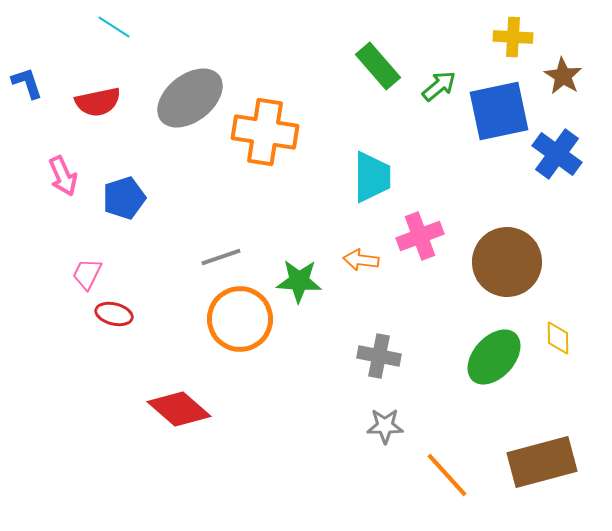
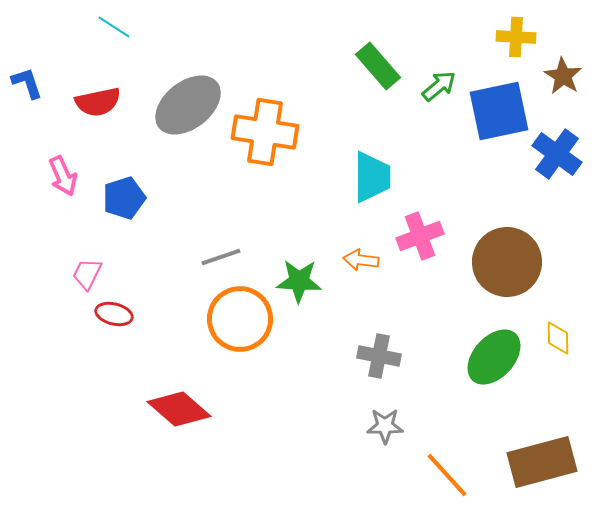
yellow cross: moved 3 px right
gray ellipse: moved 2 px left, 7 px down
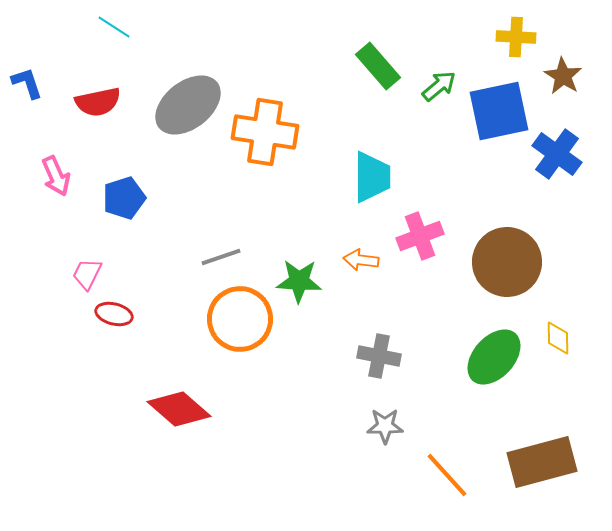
pink arrow: moved 7 px left
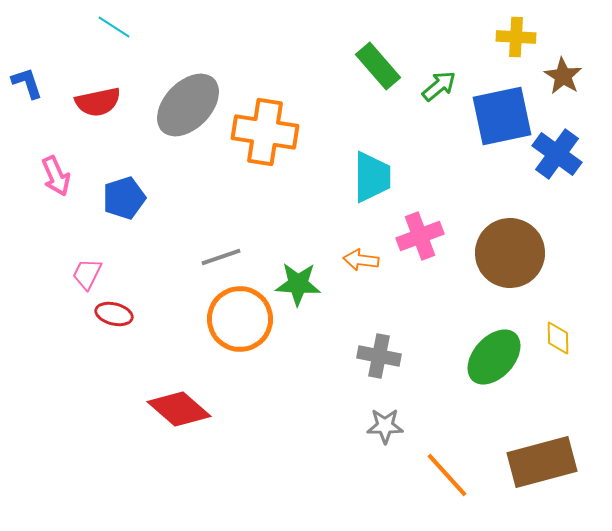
gray ellipse: rotated 8 degrees counterclockwise
blue square: moved 3 px right, 5 px down
brown circle: moved 3 px right, 9 px up
green star: moved 1 px left, 3 px down
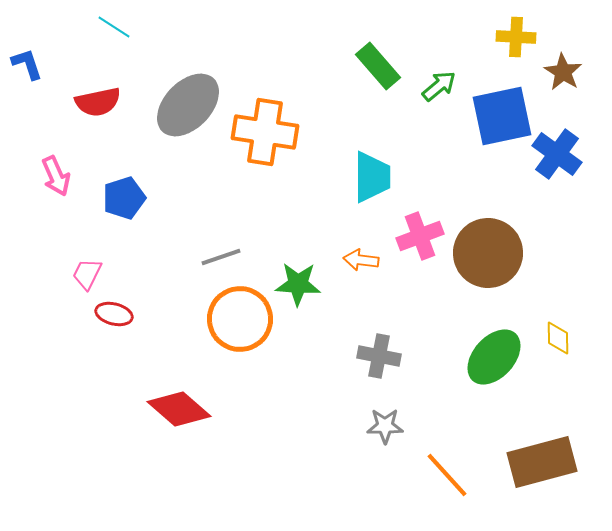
brown star: moved 4 px up
blue L-shape: moved 19 px up
brown circle: moved 22 px left
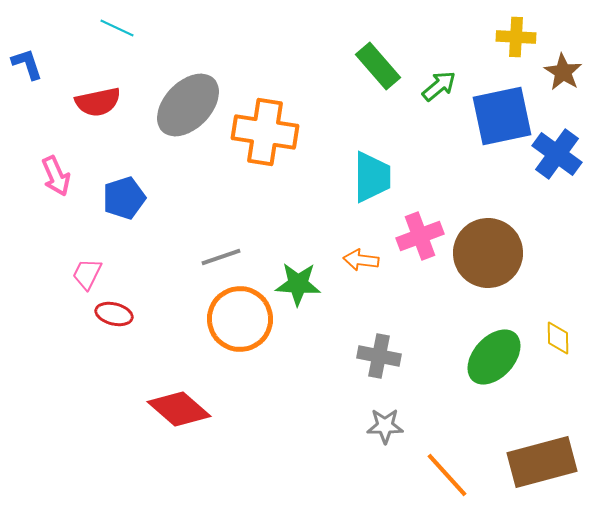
cyan line: moved 3 px right, 1 px down; rotated 8 degrees counterclockwise
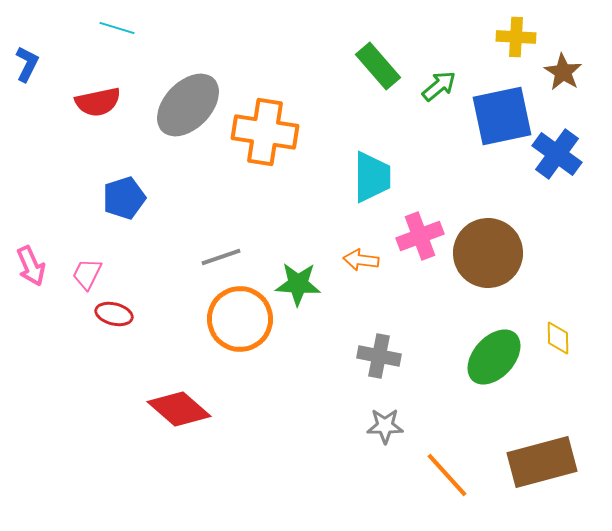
cyan line: rotated 8 degrees counterclockwise
blue L-shape: rotated 45 degrees clockwise
pink arrow: moved 25 px left, 90 px down
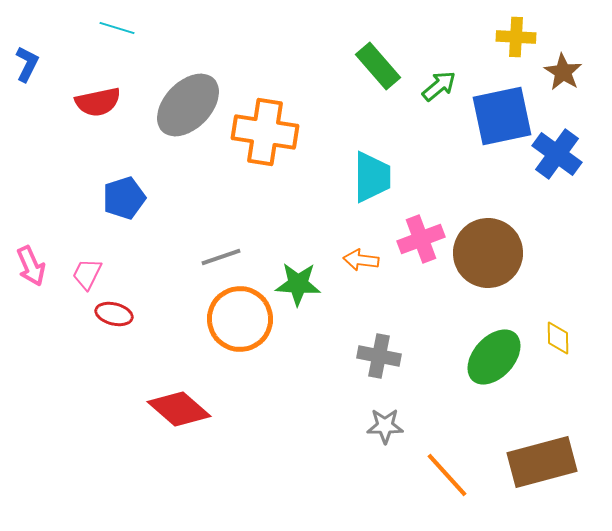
pink cross: moved 1 px right, 3 px down
